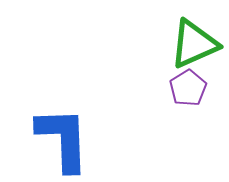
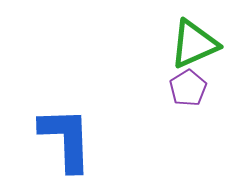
blue L-shape: moved 3 px right
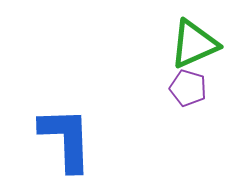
purple pentagon: rotated 24 degrees counterclockwise
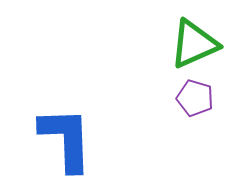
purple pentagon: moved 7 px right, 10 px down
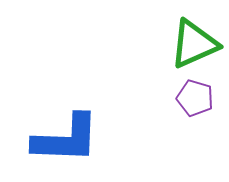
blue L-shape: rotated 94 degrees clockwise
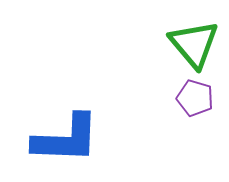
green triangle: rotated 46 degrees counterclockwise
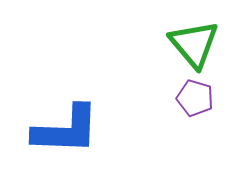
blue L-shape: moved 9 px up
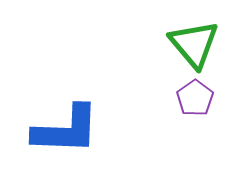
purple pentagon: rotated 21 degrees clockwise
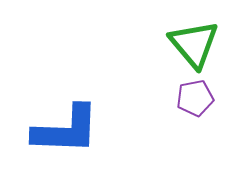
purple pentagon: rotated 24 degrees clockwise
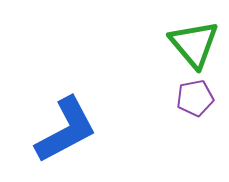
blue L-shape: rotated 30 degrees counterclockwise
